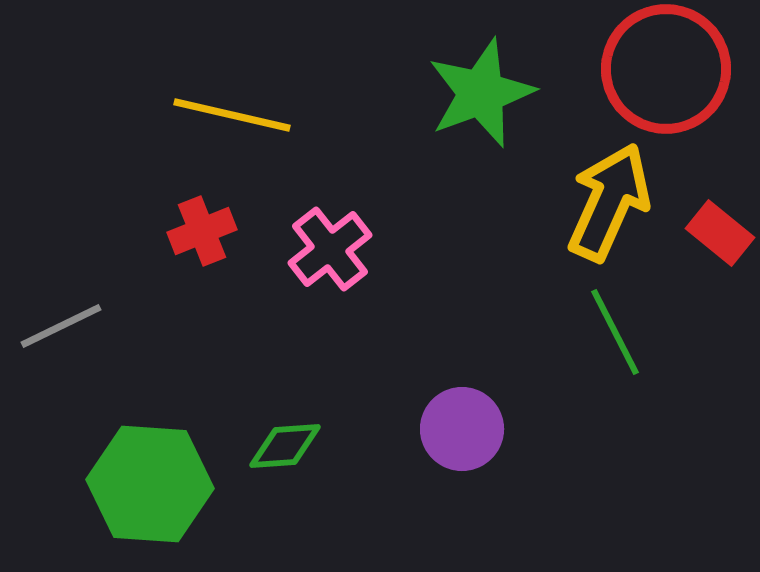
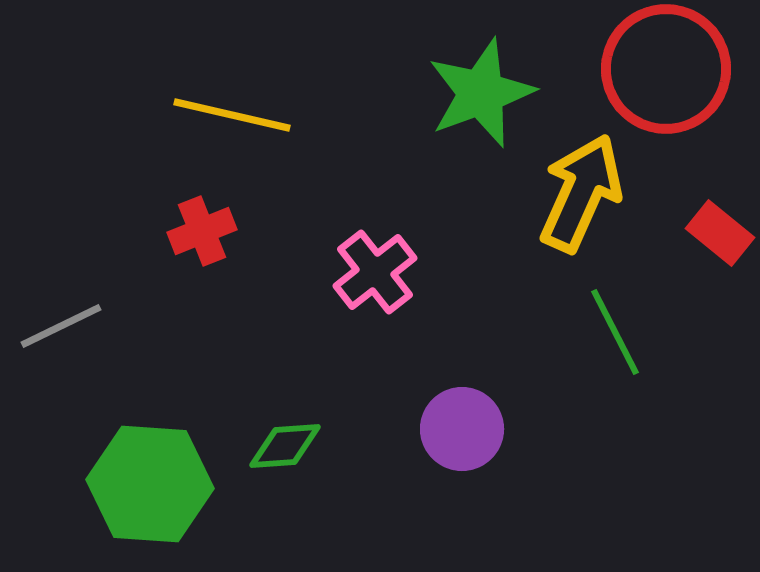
yellow arrow: moved 28 px left, 9 px up
pink cross: moved 45 px right, 23 px down
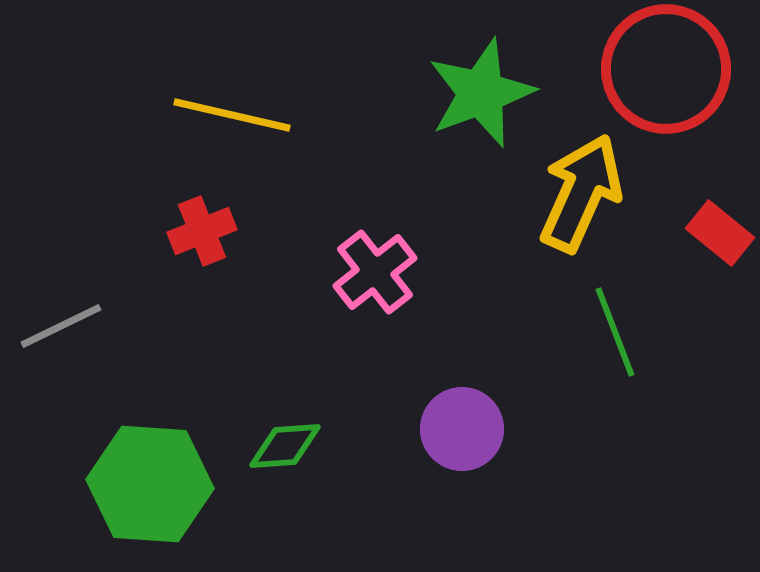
green line: rotated 6 degrees clockwise
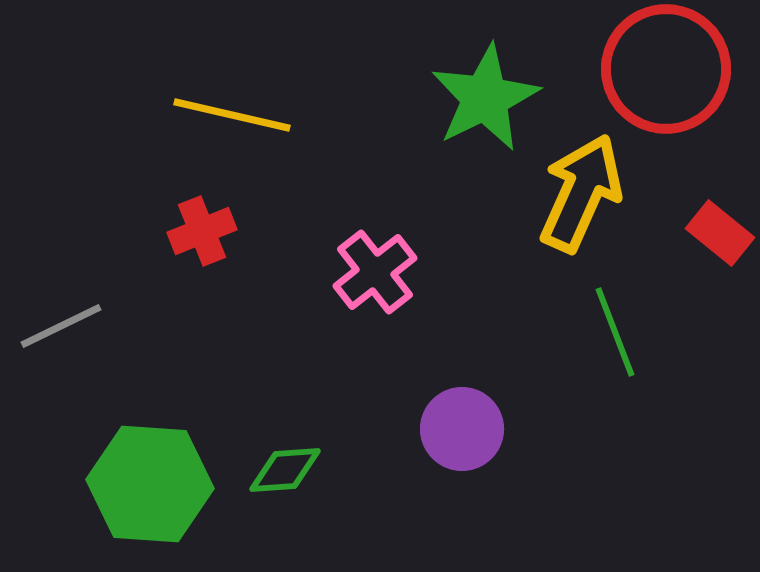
green star: moved 4 px right, 5 px down; rotated 6 degrees counterclockwise
green diamond: moved 24 px down
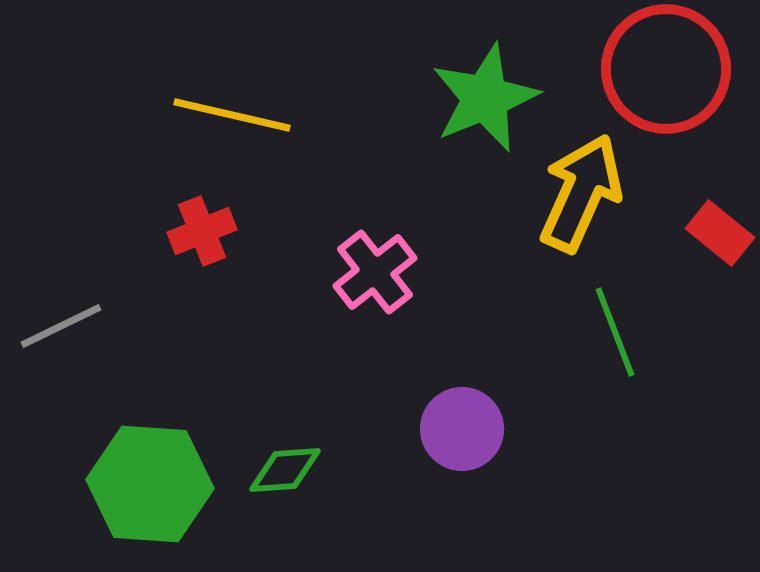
green star: rotated 4 degrees clockwise
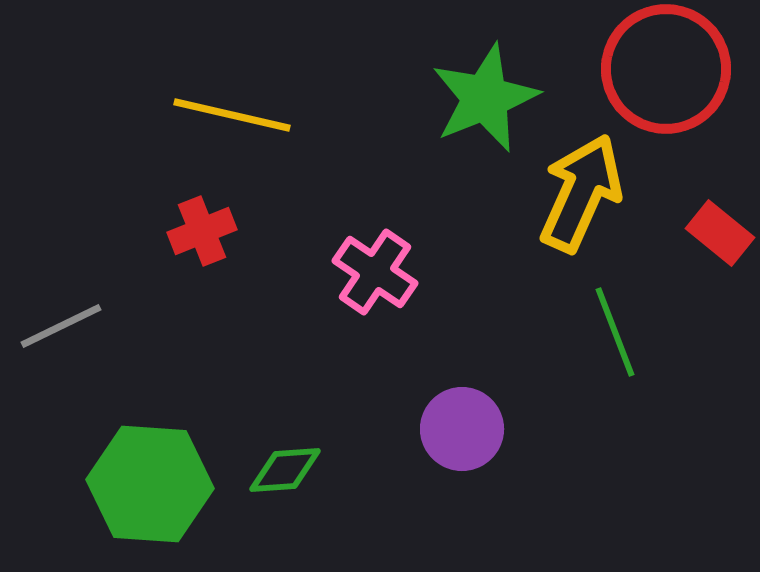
pink cross: rotated 18 degrees counterclockwise
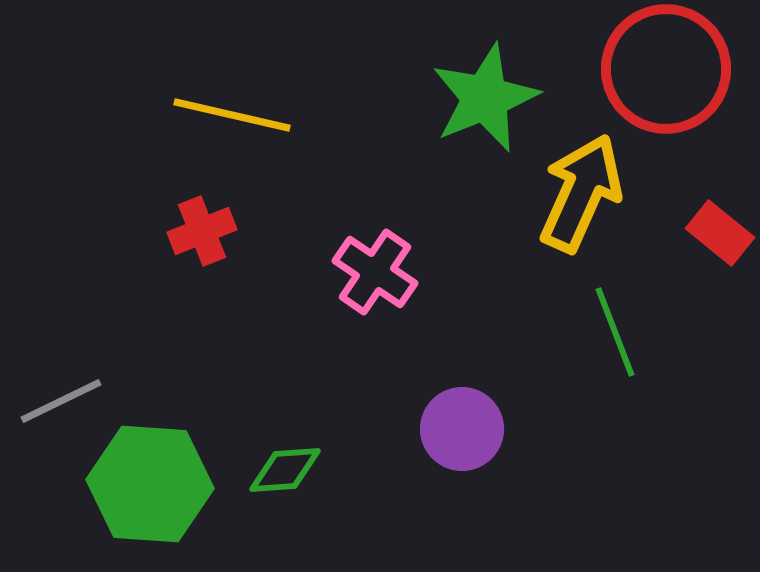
gray line: moved 75 px down
